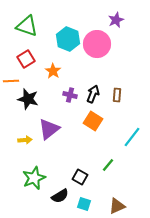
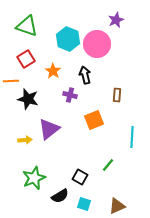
black arrow: moved 8 px left, 19 px up; rotated 36 degrees counterclockwise
orange square: moved 1 px right, 1 px up; rotated 36 degrees clockwise
cyan line: rotated 35 degrees counterclockwise
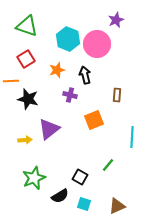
orange star: moved 4 px right, 1 px up; rotated 21 degrees clockwise
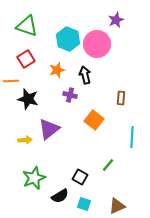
brown rectangle: moved 4 px right, 3 px down
orange square: rotated 30 degrees counterclockwise
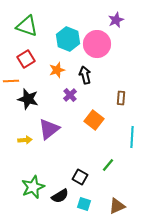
purple cross: rotated 32 degrees clockwise
green star: moved 1 px left, 9 px down
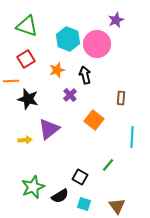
brown triangle: rotated 42 degrees counterclockwise
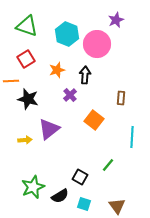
cyan hexagon: moved 1 px left, 5 px up
black arrow: rotated 18 degrees clockwise
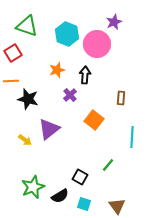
purple star: moved 2 px left, 2 px down
red square: moved 13 px left, 6 px up
yellow arrow: rotated 40 degrees clockwise
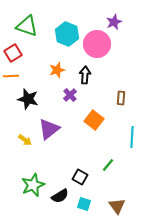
orange line: moved 5 px up
green star: moved 2 px up
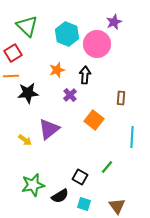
green triangle: rotated 25 degrees clockwise
black star: moved 6 px up; rotated 20 degrees counterclockwise
green line: moved 1 px left, 2 px down
green star: rotated 10 degrees clockwise
